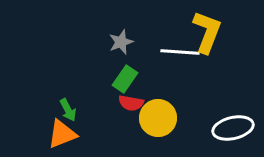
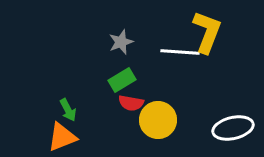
green rectangle: moved 3 px left, 1 px down; rotated 24 degrees clockwise
yellow circle: moved 2 px down
orange triangle: moved 3 px down
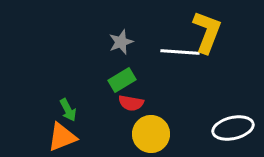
yellow circle: moved 7 px left, 14 px down
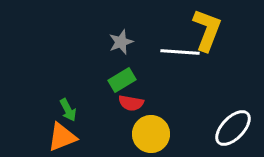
yellow L-shape: moved 2 px up
white ellipse: rotated 33 degrees counterclockwise
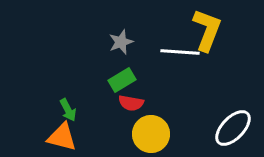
orange triangle: rotated 36 degrees clockwise
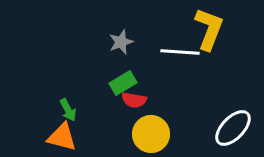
yellow L-shape: moved 2 px right, 1 px up
green rectangle: moved 1 px right, 3 px down
red semicircle: moved 3 px right, 3 px up
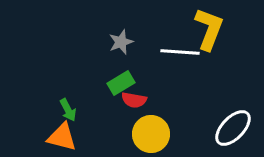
green rectangle: moved 2 px left
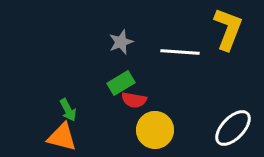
yellow L-shape: moved 19 px right
yellow circle: moved 4 px right, 4 px up
